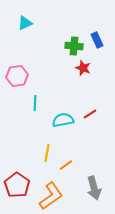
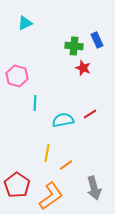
pink hexagon: rotated 25 degrees clockwise
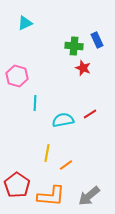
gray arrow: moved 5 px left, 8 px down; rotated 65 degrees clockwise
orange L-shape: rotated 40 degrees clockwise
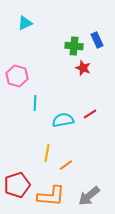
red pentagon: rotated 20 degrees clockwise
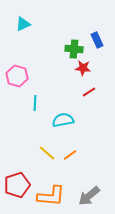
cyan triangle: moved 2 px left, 1 px down
green cross: moved 3 px down
red star: rotated 14 degrees counterclockwise
red line: moved 1 px left, 22 px up
yellow line: rotated 60 degrees counterclockwise
orange line: moved 4 px right, 10 px up
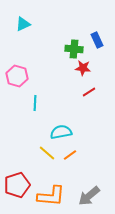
cyan semicircle: moved 2 px left, 12 px down
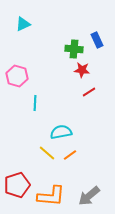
red star: moved 1 px left, 2 px down
